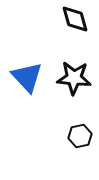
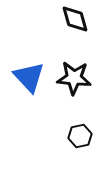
blue triangle: moved 2 px right
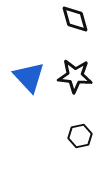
black star: moved 1 px right, 2 px up
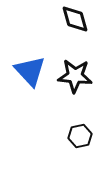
blue triangle: moved 1 px right, 6 px up
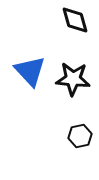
black diamond: moved 1 px down
black star: moved 2 px left, 3 px down
